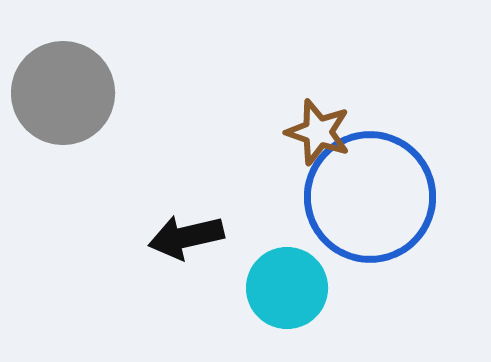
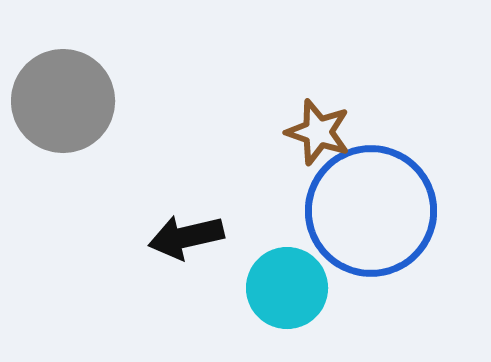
gray circle: moved 8 px down
blue circle: moved 1 px right, 14 px down
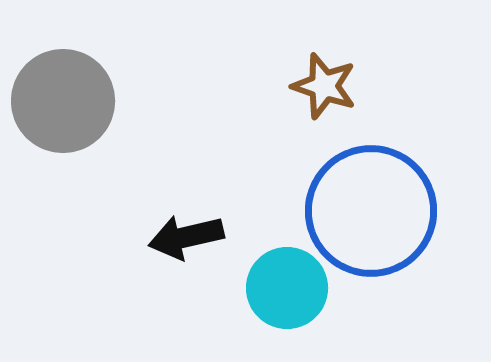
brown star: moved 6 px right, 46 px up
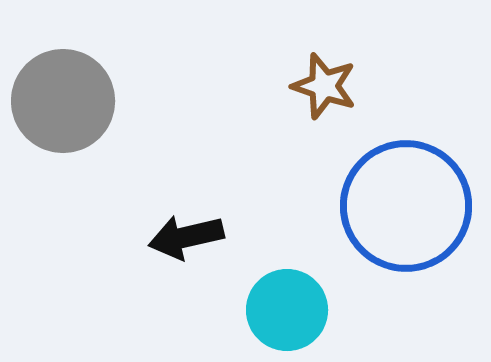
blue circle: moved 35 px right, 5 px up
cyan circle: moved 22 px down
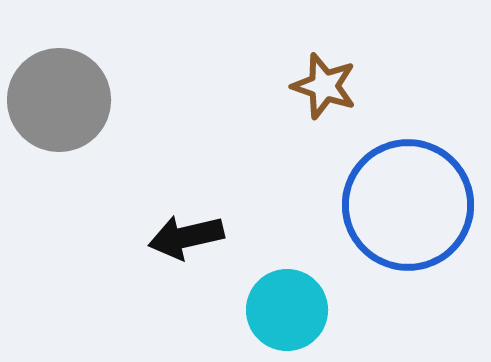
gray circle: moved 4 px left, 1 px up
blue circle: moved 2 px right, 1 px up
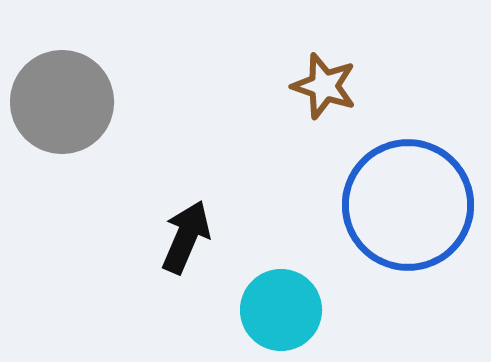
gray circle: moved 3 px right, 2 px down
black arrow: rotated 126 degrees clockwise
cyan circle: moved 6 px left
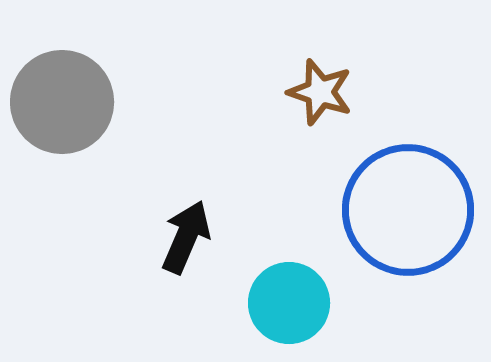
brown star: moved 4 px left, 6 px down
blue circle: moved 5 px down
cyan circle: moved 8 px right, 7 px up
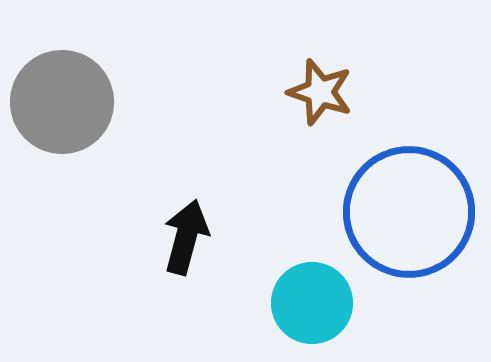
blue circle: moved 1 px right, 2 px down
black arrow: rotated 8 degrees counterclockwise
cyan circle: moved 23 px right
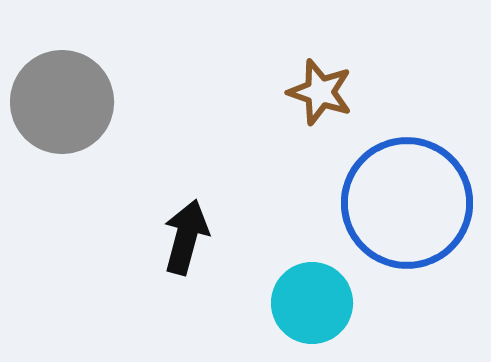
blue circle: moved 2 px left, 9 px up
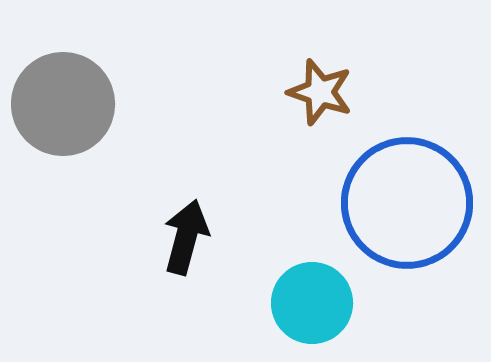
gray circle: moved 1 px right, 2 px down
